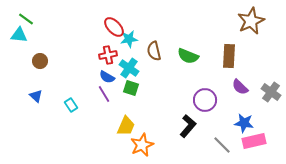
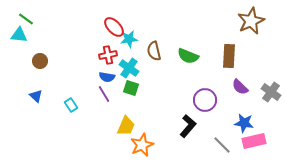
blue semicircle: rotated 21 degrees counterclockwise
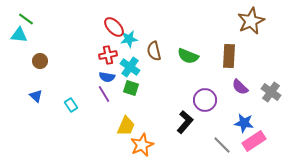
cyan cross: moved 1 px right, 1 px up
black L-shape: moved 3 px left, 4 px up
pink rectangle: rotated 20 degrees counterclockwise
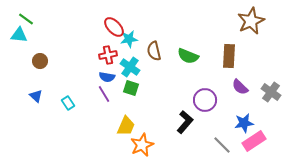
cyan rectangle: moved 3 px left, 2 px up
blue star: rotated 18 degrees counterclockwise
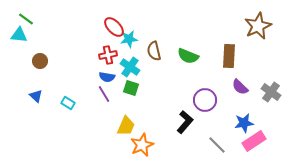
brown star: moved 7 px right, 5 px down
cyan rectangle: rotated 24 degrees counterclockwise
gray line: moved 5 px left
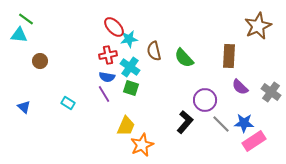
green semicircle: moved 4 px left, 2 px down; rotated 25 degrees clockwise
blue triangle: moved 12 px left, 11 px down
blue star: rotated 12 degrees clockwise
gray line: moved 4 px right, 21 px up
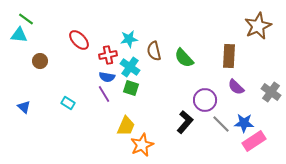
red ellipse: moved 35 px left, 13 px down
purple semicircle: moved 4 px left
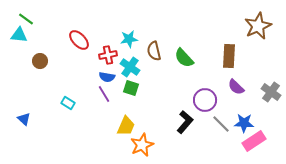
blue triangle: moved 12 px down
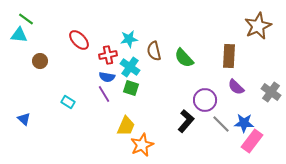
cyan rectangle: moved 1 px up
black L-shape: moved 1 px right, 1 px up
pink rectangle: moved 2 px left; rotated 20 degrees counterclockwise
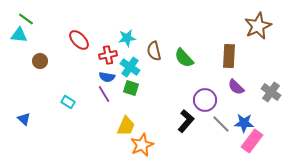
cyan star: moved 2 px left, 1 px up
